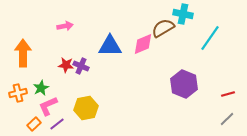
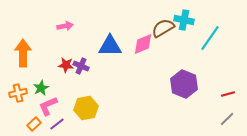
cyan cross: moved 1 px right, 6 px down
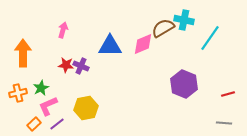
pink arrow: moved 2 px left, 4 px down; rotated 63 degrees counterclockwise
gray line: moved 3 px left, 4 px down; rotated 49 degrees clockwise
